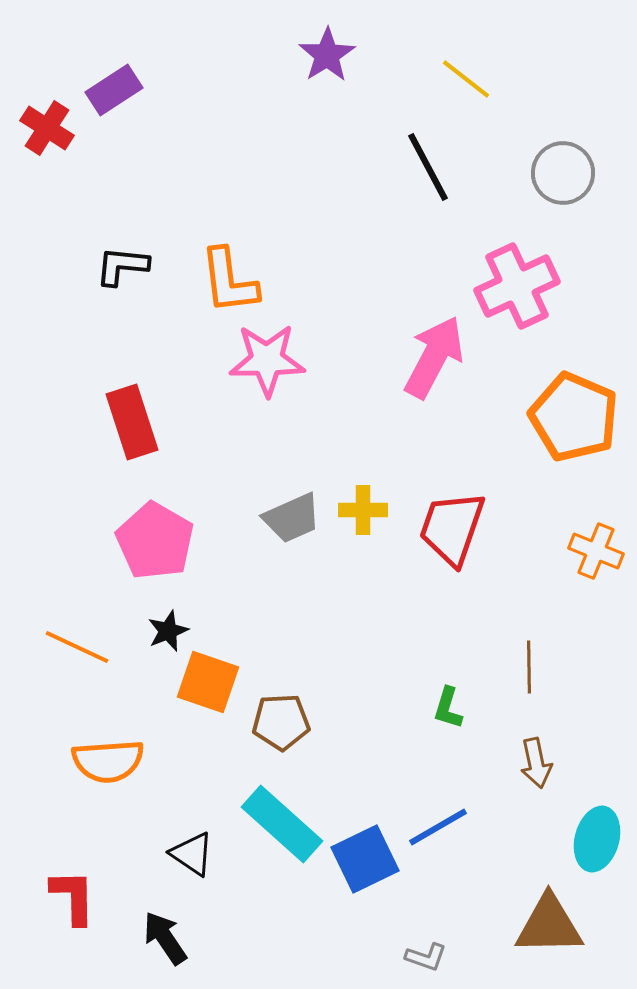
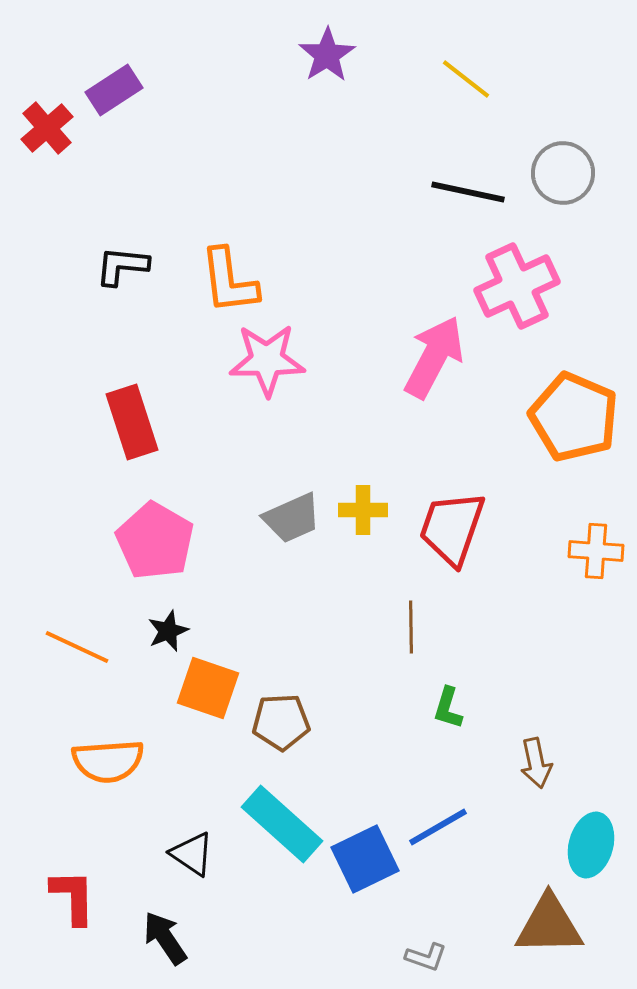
red cross: rotated 16 degrees clockwise
black line: moved 40 px right, 25 px down; rotated 50 degrees counterclockwise
orange cross: rotated 18 degrees counterclockwise
brown line: moved 118 px left, 40 px up
orange square: moved 6 px down
cyan ellipse: moved 6 px left, 6 px down
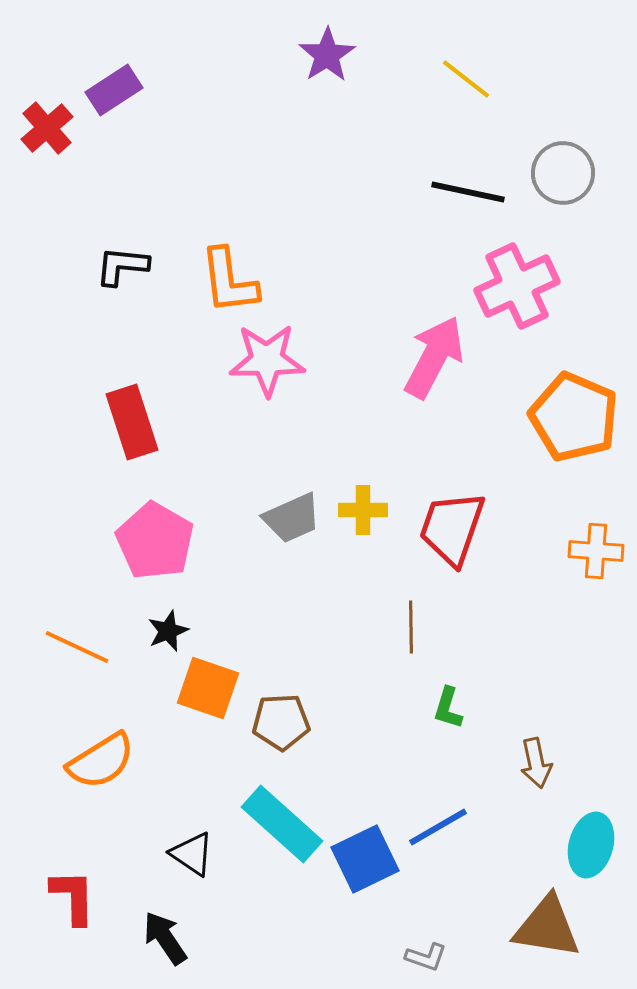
orange semicircle: moved 7 px left; rotated 28 degrees counterclockwise
brown triangle: moved 2 px left, 2 px down; rotated 10 degrees clockwise
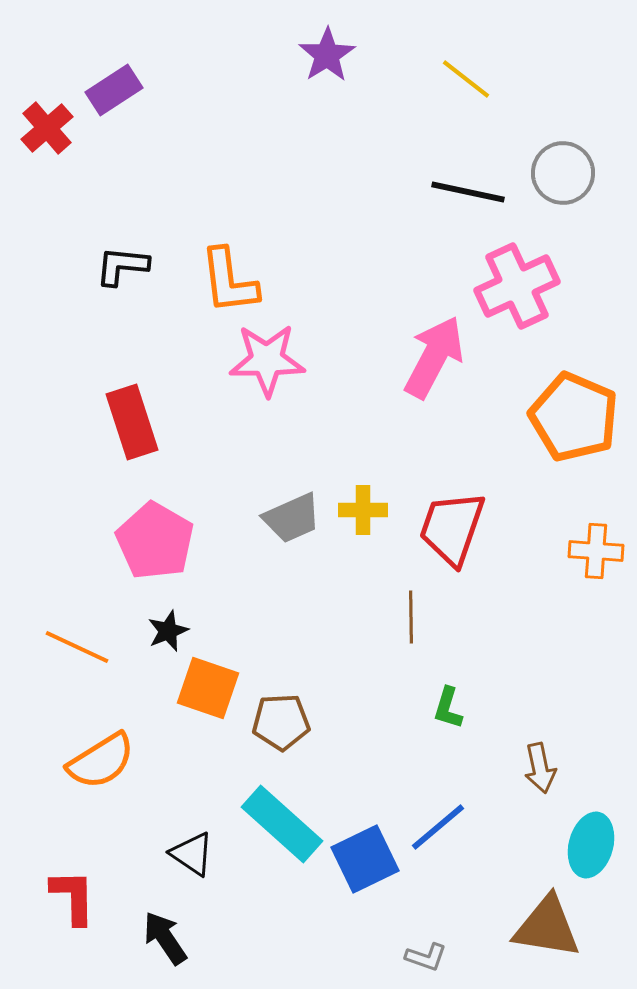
brown line: moved 10 px up
brown arrow: moved 4 px right, 5 px down
blue line: rotated 10 degrees counterclockwise
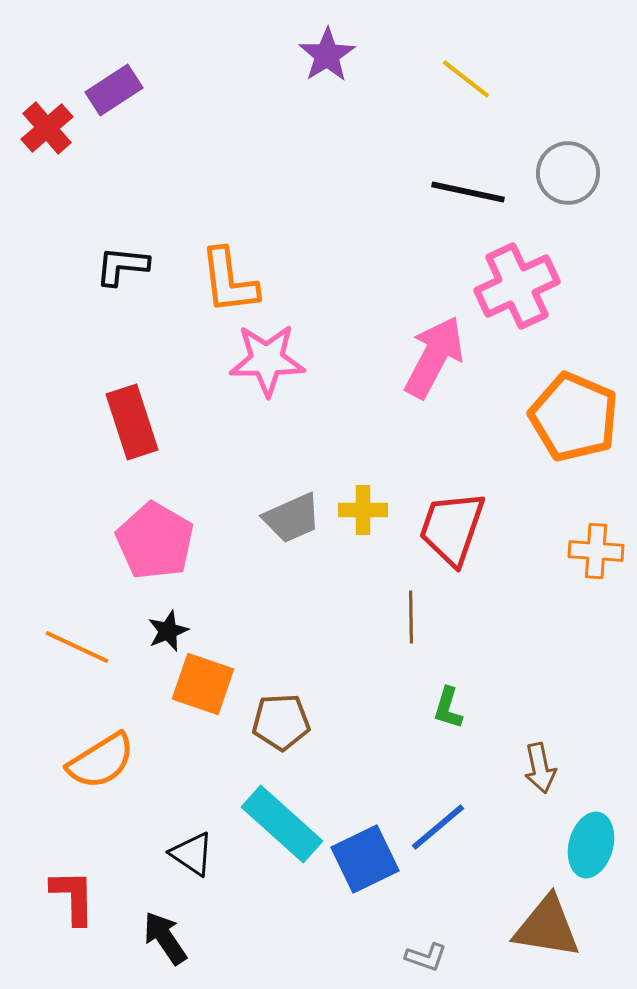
gray circle: moved 5 px right
orange square: moved 5 px left, 4 px up
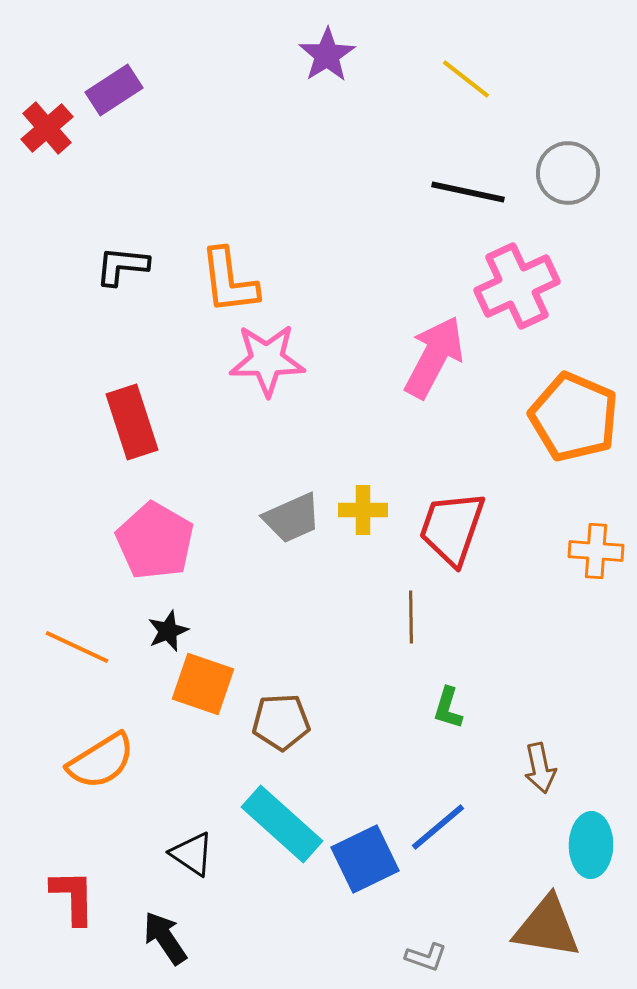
cyan ellipse: rotated 14 degrees counterclockwise
